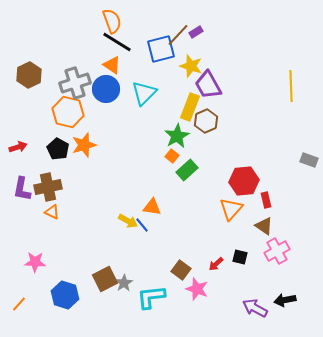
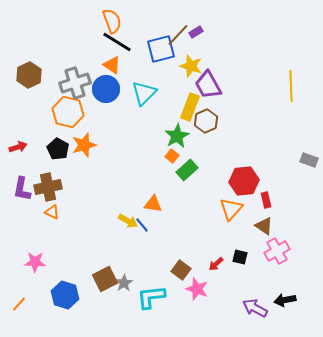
orange triangle at (152, 207): moved 1 px right, 3 px up
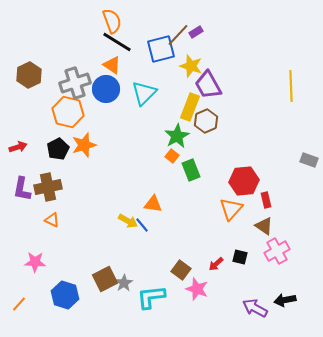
black pentagon at (58, 149): rotated 15 degrees clockwise
green rectangle at (187, 170): moved 4 px right; rotated 70 degrees counterclockwise
orange triangle at (52, 212): moved 8 px down
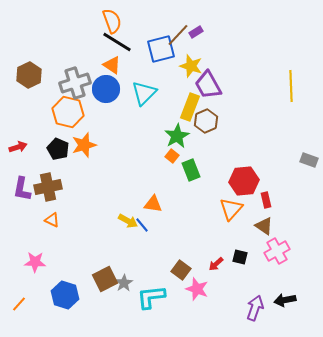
black pentagon at (58, 149): rotated 20 degrees counterclockwise
purple arrow at (255, 308): rotated 80 degrees clockwise
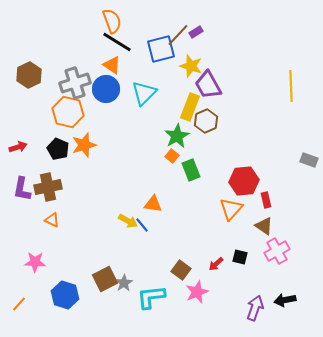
pink star at (197, 289): moved 3 px down; rotated 30 degrees clockwise
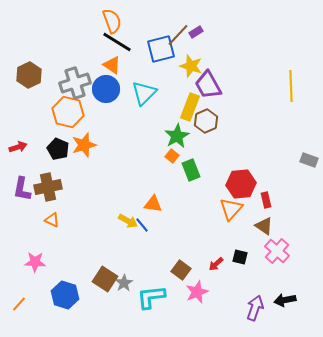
red hexagon at (244, 181): moved 3 px left, 3 px down
pink cross at (277, 251): rotated 20 degrees counterclockwise
brown square at (105, 279): rotated 30 degrees counterclockwise
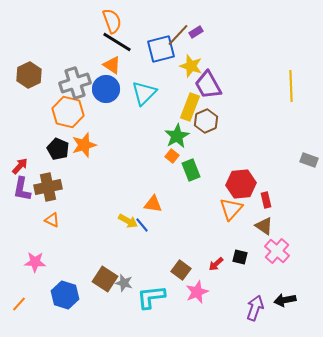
red arrow at (18, 147): moved 2 px right, 19 px down; rotated 30 degrees counterclockwise
gray star at (124, 283): rotated 24 degrees counterclockwise
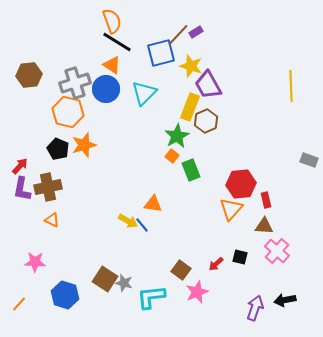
blue square at (161, 49): moved 4 px down
brown hexagon at (29, 75): rotated 20 degrees clockwise
brown triangle at (264, 226): rotated 30 degrees counterclockwise
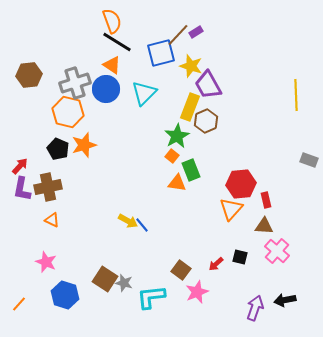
yellow line at (291, 86): moved 5 px right, 9 px down
orange triangle at (153, 204): moved 24 px right, 21 px up
pink star at (35, 262): moved 11 px right; rotated 20 degrees clockwise
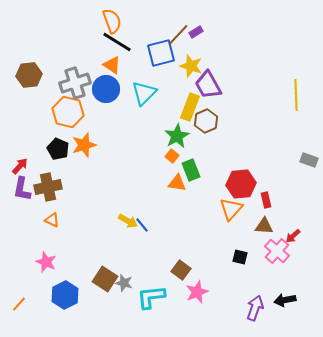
red arrow at (216, 264): moved 77 px right, 28 px up
blue hexagon at (65, 295): rotated 16 degrees clockwise
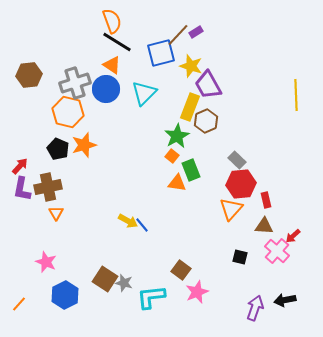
gray rectangle at (309, 160): moved 72 px left; rotated 24 degrees clockwise
orange triangle at (52, 220): moved 4 px right, 7 px up; rotated 35 degrees clockwise
